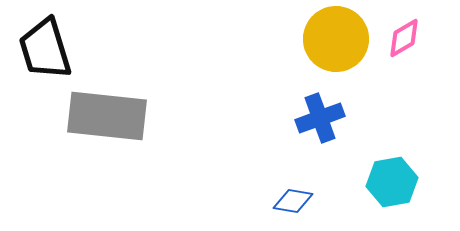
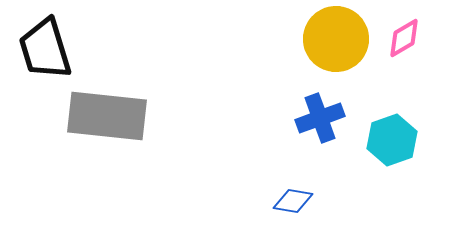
cyan hexagon: moved 42 px up; rotated 9 degrees counterclockwise
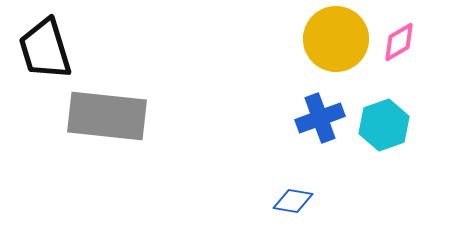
pink diamond: moved 5 px left, 4 px down
cyan hexagon: moved 8 px left, 15 px up
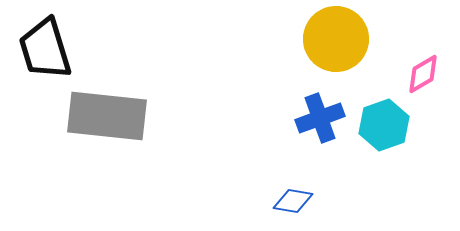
pink diamond: moved 24 px right, 32 px down
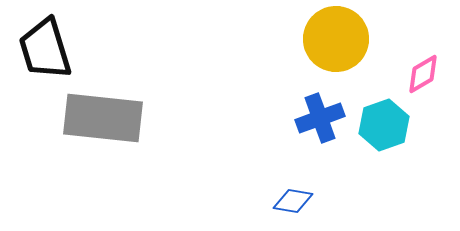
gray rectangle: moved 4 px left, 2 px down
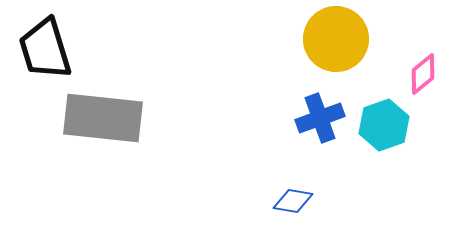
pink diamond: rotated 9 degrees counterclockwise
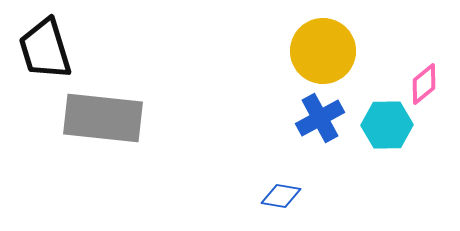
yellow circle: moved 13 px left, 12 px down
pink diamond: moved 1 px right, 10 px down
blue cross: rotated 9 degrees counterclockwise
cyan hexagon: moved 3 px right; rotated 18 degrees clockwise
blue diamond: moved 12 px left, 5 px up
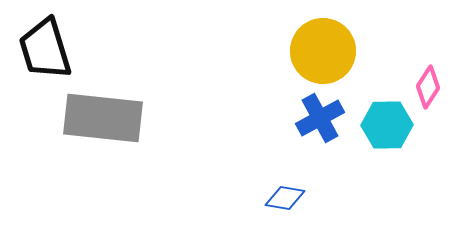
pink diamond: moved 4 px right, 3 px down; rotated 18 degrees counterclockwise
blue diamond: moved 4 px right, 2 px down
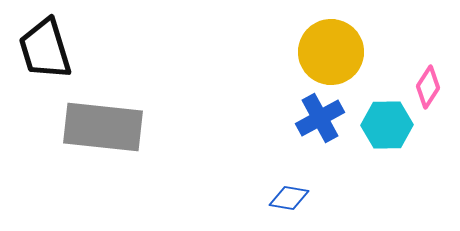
yellow circle: moved 8 px right, 1 px down
gray rectangle: moved 9 px down
blue diamond: moved 4 px right
